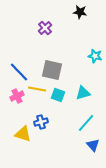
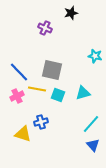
black star: moved 9 px left, 1 px down; rotated 24 degrees counterclockwise
purple cross: rotated 24 degrees counterclockwise
cyan line: moved 5 px right, 1 px down
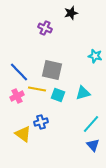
yellow triangle: rotated 18 degrees clockwise
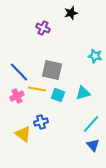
purple cross: moved 2 px left
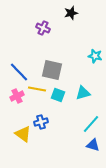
blue triangle: rotated 32 degrees counterclockwise
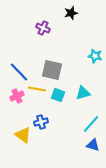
yellow triangle: moved 1 px down
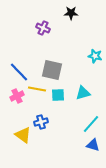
black star: rotated 16 degrees clockwise
cyan square: rotated 24 degrees counterclockwise
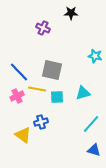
cyan square: moved 1 px left, 2 px down
blue triangle: moved 1 px right, 5 px down
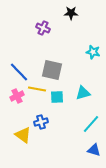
cyan star: moved 2 px left, 4 px up
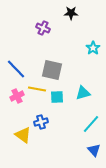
cyan star: moved 4 px up; rotated 24 degrees clockwise
blue line: moved 3 px left, 3 px up
blue triangle: rotated 32 degrees clockwise
